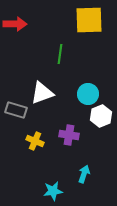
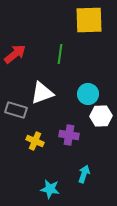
red arrow: moved 30 px down; rotated 40 degrees counterclockwise
white hexagon: rotated 20 degrees clockwise
cyan star: moved 3 px left, 2 px up; rotated 18 degrees clockwise
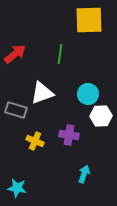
cyan star: moved 33 px left, 1 px up
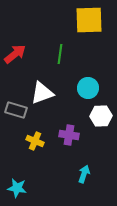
cyan circle: moved 6 px up
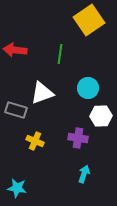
yellow square: rotated 32 degrees counterclockwise
red arrow: moved 4 px up; rotated 135 degrees counterclockwise
purple cross: moved 9 px right, 3 px down
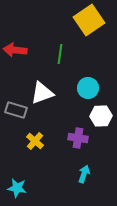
yellow cross: rotated 18 degrees clockwise
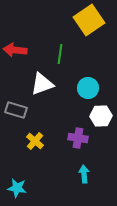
white triangle: moved 9 px up
cyan arrow: rotated 24 degrees counterclockwise
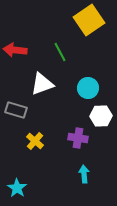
green line: moved 2 px up; rotated 36 degrees counterclockwise
cyan star: rotated 24 degrees clockwise
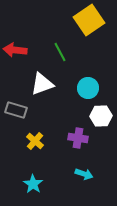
cyan arrow: rotated 114 degrees clockwise
cyan star: moved 16 px right, 4 px up
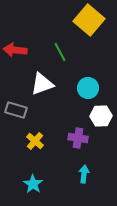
yellow square: rotated 16 degrees counterclockwise
cyan arrow: rotated 102 degrees counterclockwise
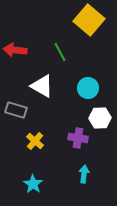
white triangle: moved 2 px down; rotated 50 degrees clockwise
white hexagon: moved 1 px left, 2 px down
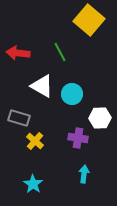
red arrow: moved 3 px right, 3 px down
cyan circle: moved 16 px left, 6 px down
gray rectangle: moved 3 px right, 8 px down
